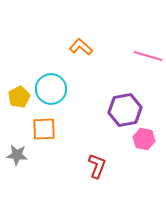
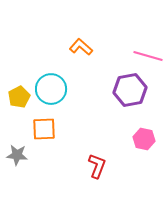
purple hexagon: moved 5 px right, 20 px up
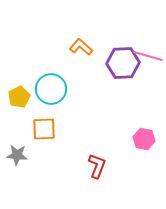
purple hexagon: moved 7 px left, 27 px up; rotated 8 degrees clockwise
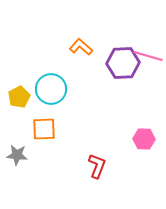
pink hexagon: rotated 10 degrees counterclockwise
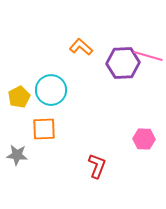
cyan circle: moved 1 px down
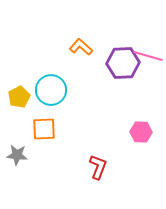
pink hexagon: moved 3 px left, 7 px up
red L-shape: moved 1 px right, 1 px down
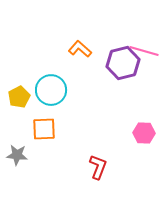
orange L-shape: moved 1 px left, 2 px down
pink line: moved 4 px left, 5 px up
purple hexagon: rotated 12 degrees counterclockwise
pink hexagon: moved 3 px right, 1 px down
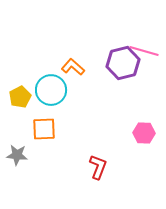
orange L-shape: moved 7 px left, 18 px down
yellow pentagon: moved 1 px right
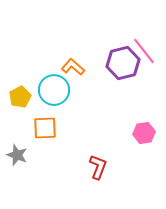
pink line: rotated 36 degrees clockwise
cyan circle: moved 3 px right
orange square: moved 1 px right, 1 px up
pink hexagon: rotated 10 degrees counterclockwise
gray star: rotated 15 degrees clockwise
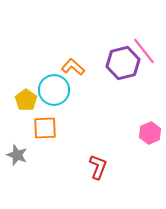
yellow pentagon: moved 6 px right, 3 px down; rotated 10 degrees counterclockwise
pink hexagon: moved 6 px right; rotated 15 degrees counterclockwise
